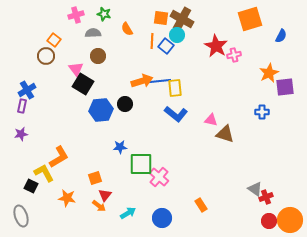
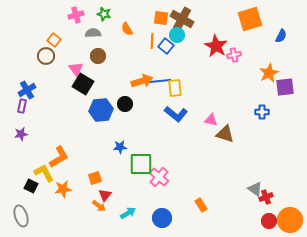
orange star at (67, 198): moved 4 px left, 9 px up; rotated 18 degrees counterclockwise
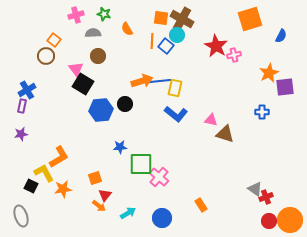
yellow rectangle at (175, 88): rotated 18 degrees clockwise
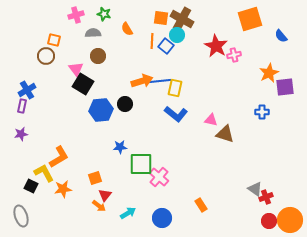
blue semicircle at (281, 36): rotated 112 degrees clockwise
orange square at (54, 40): rotated 24 degrees counterclockwise
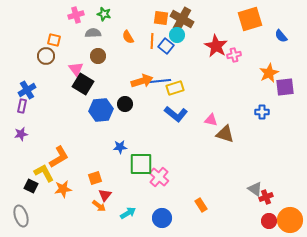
orange semicircle at (127, 29): moved 1 px right, 8 px down
yellow rectangle at (175, 88): rotated 60 degrees clockwise
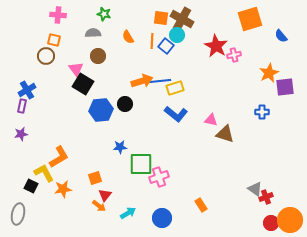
pink cross at (76, 15): moved 18 px left; rotated 21 degrees clockwise
pink cross at (159, 177): rotated 30 degrees clockwise
gray ellipse at (21, 216): moved 3 px left, 2 px up; rotated 30 degrees clockwise
red circle at (269, 221): moved 2 px right, 2 px down
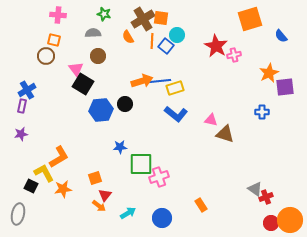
brown cross at (182, 19): moved 39 px left; rotated 30 degrees clockwise
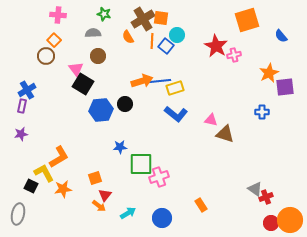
orange square at (250, 19): moved 3 px left, 1 px down
orange square at (54, 40): rotated 32 degrees clockwise
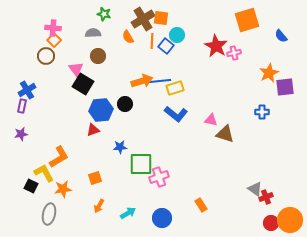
pink cross at (58, 15): moved 5 px left, 13 px down
pink cross at (234, 55): moved 2 px up
red triangle at (105, 195): moved 12 px left, 65 px up; rotated 32 degrees clockwise
orange arrow at (99, 206): rotated 80 degrees clockwise
gray ellipse at (18, 214): moved 31 px right
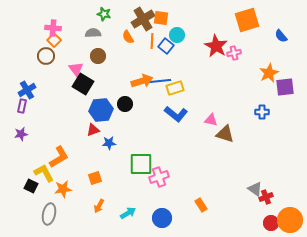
blue star at (120, 147): moved 11 px left, 4 px up
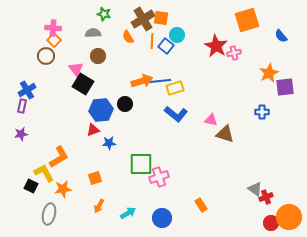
orange circle at (290, 220): moved 1 px left, 3 px up
